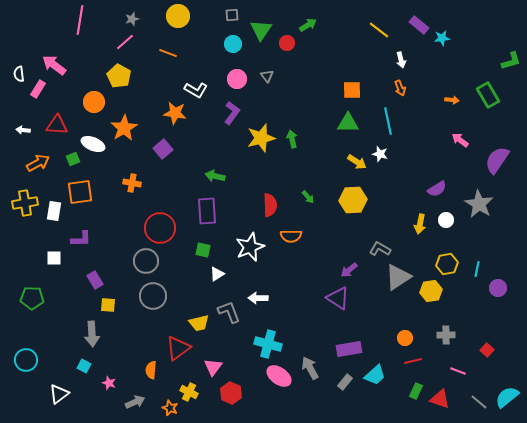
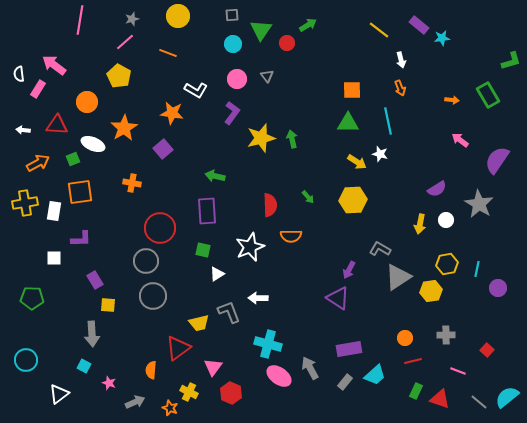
orange circle at (94, 102): moved 7 px left
orange star at (175, 113): moved 3 px left
purple arrow at (349, 270): rotated 24 degrees counterclockwise
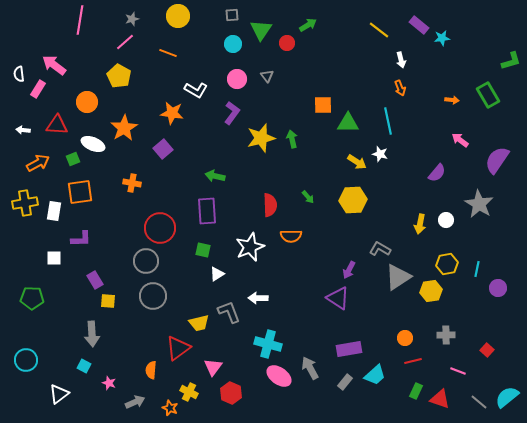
orange square at (352, 90): moved 29 px left, 15 px down
purple semicircle at (437, 189): moved 16 px up; rotated 18 degrees counterclockwise
yellow square at (108, 305): moved 4 px up
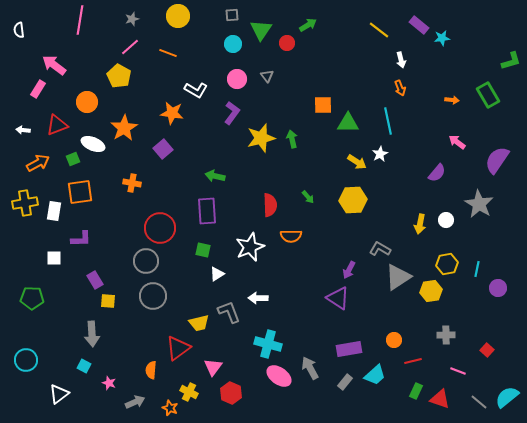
pink line at (125, 42): moved 5 px right, 5 px down
white semicircle at (19, 74): moved 44 px up
red triangle at (57, 125): rotated 25 degrees counterclockwise
pink arrow at (460, 140): moved 3 px left, 2 px down
white star at (380, 154): rotated 28 degrees clockwise
orange circle at (405, 338): moved 11 px left, 2 px down
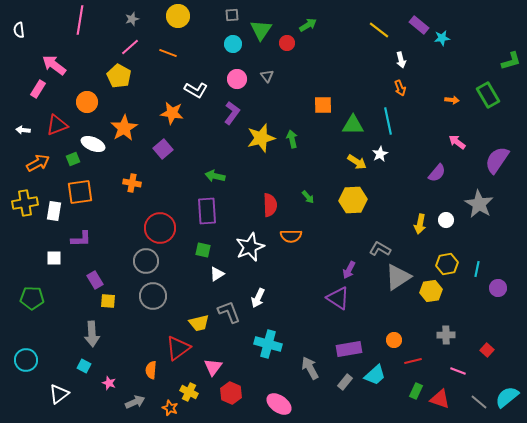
green triangle at (348, 123): moved 5 px right, 2 px down
white arrow at (258, 298): rotated 66 degrees counterclockwise
pink ellipse at (279, 376): moved 28 px down
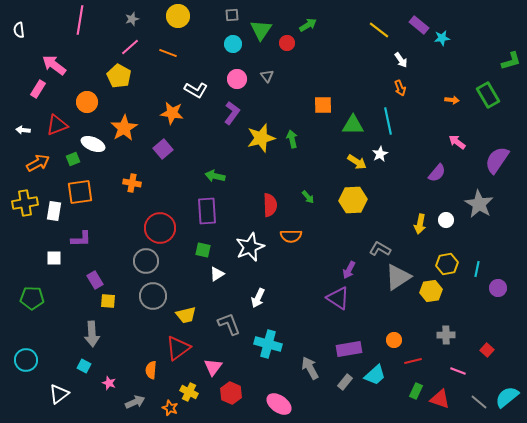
white arrow at (401, 60): rotated 21 degrees counterclockwise
gray L-shape at (229, 312): moved 12 px down
yellow trapezoid at (199, 323): moved 13 px left, 8 px up
